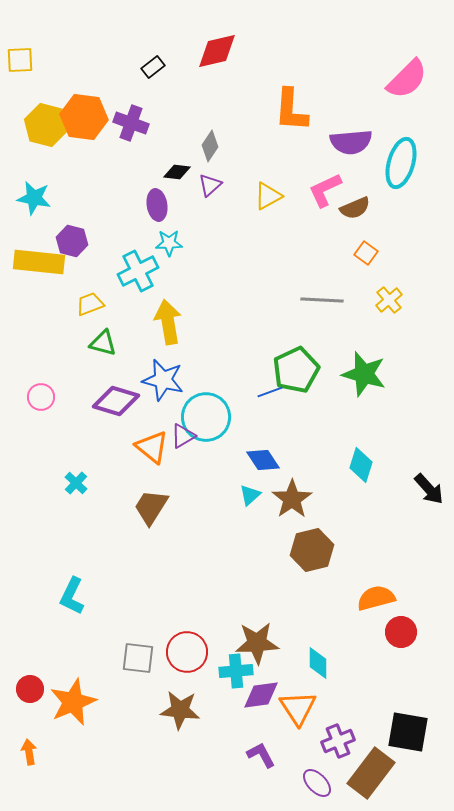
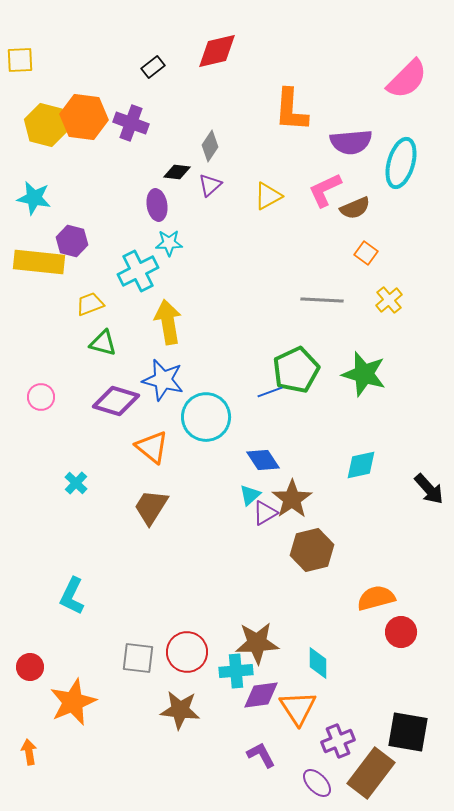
purple triangle at (183, 436): moved 82 px right, 77 px down
cyan diamond at (361, 465): rotated 60 degrees clockwise
red circle at (30, 689): moved 22 px up
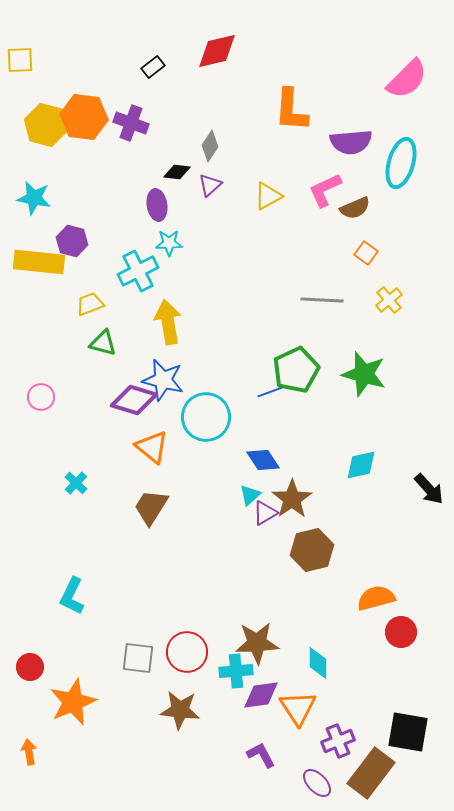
purple diamond at (116, 401): moved 18 px right, 1 px up
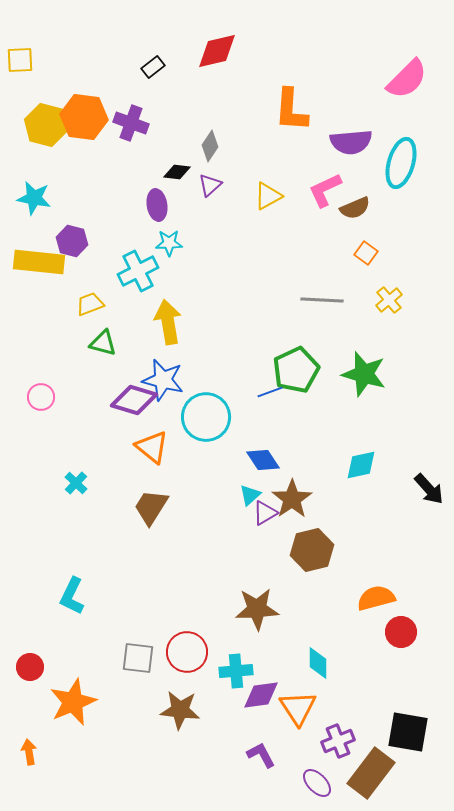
brown star at (257, 643): moved 34 px up
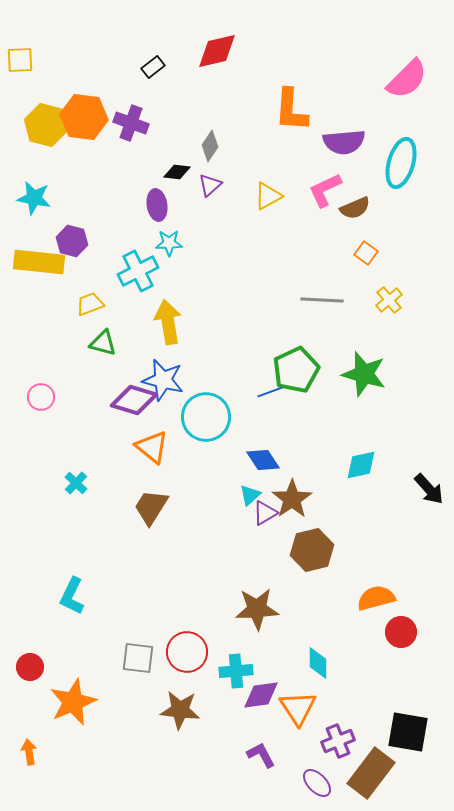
purple semicircle at (351, 142): moved 7 px left
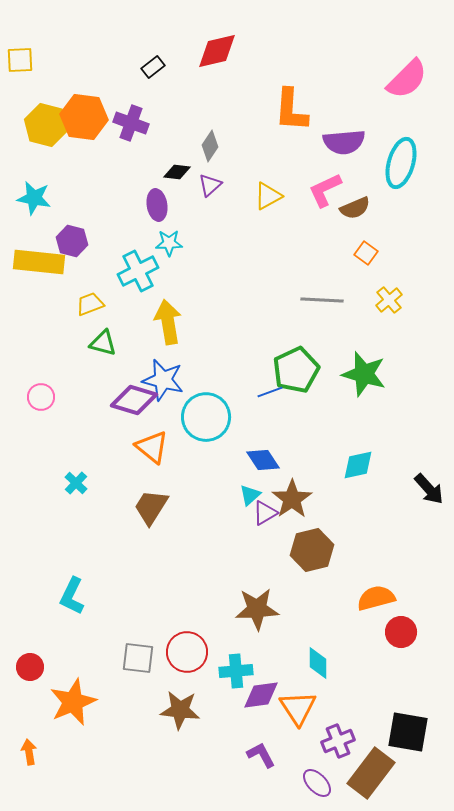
cyan diamond at (361, 465): moved 3 px left
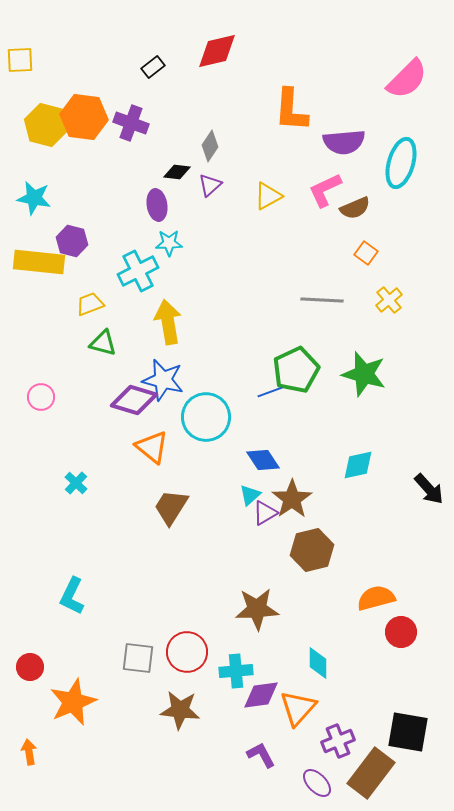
brown trapezoid at (151, 507): moved 20 px right
orange triangle at (298, 708): rotated 15 degrees clockwise
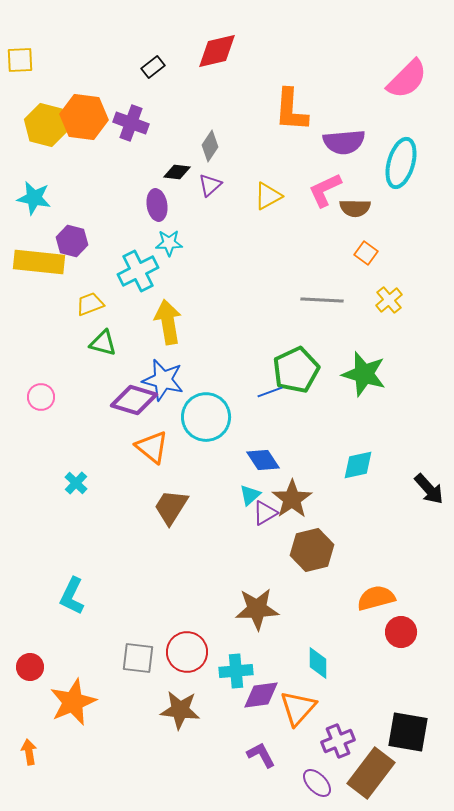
brown semicircle at (355, 208): rotated 24 degrees clockwise
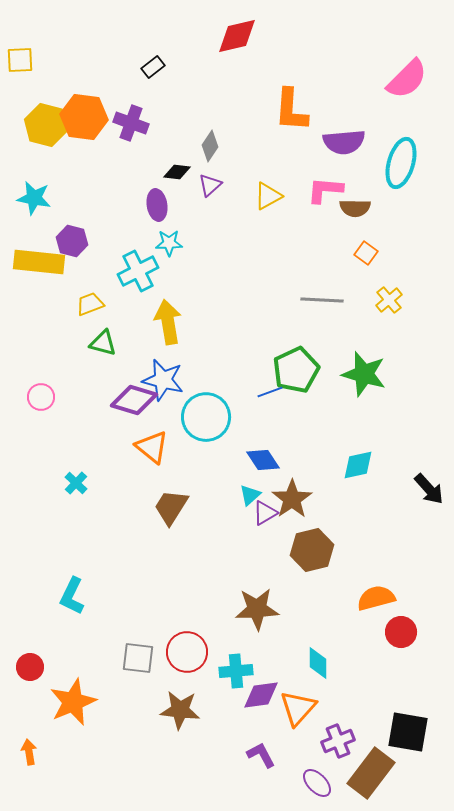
red diamond at (217, 51): moved 20 px right, 15 px up
pink L-shape at (325, 190): rotated 30 degrees clockwise
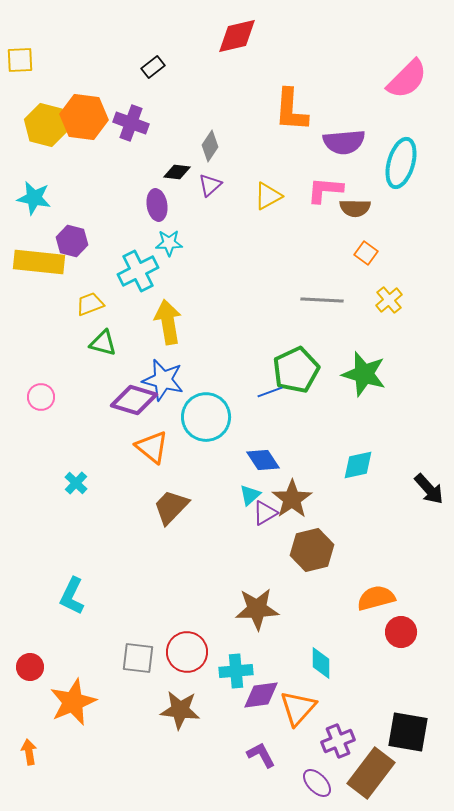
brown trapezoid at (171, 507): rotated 12 degrees clockwise
cyan diamond at (318, 663): moved 3 px right
